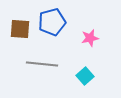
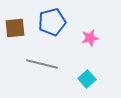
brown square: moved 5 px left, 1 px up; rotated 10 degrees counterclockwise
gray line: rotated 8 degrees clockwise
cyan square: moved 2 px right, 3 px down
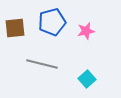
pink star: moved 4 px left, 7 px up
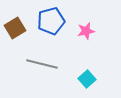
blue pentagon: moved 1 px left, 1 px up
brown square: rotated 25 degrees counterclockwise
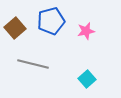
brown square: rotated 10 degrees counterclockwise
gray line: moved 9 px left
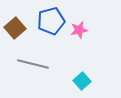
pink star: moved 7 px left, 1 px up
cyan square: moved 5 px left, 2 px down
